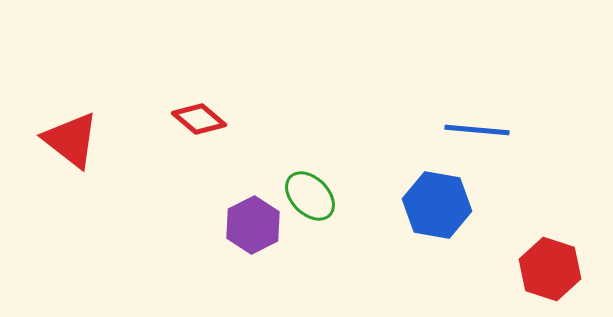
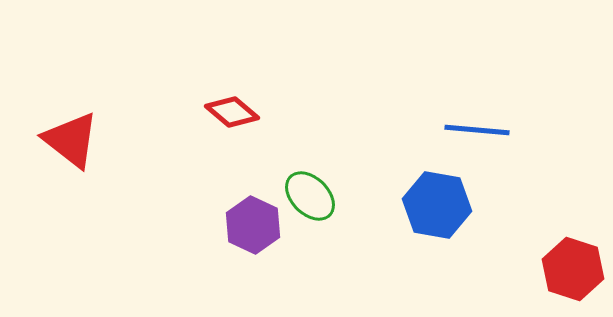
red diamond: moved 33 px right, 7 px up
purple hexagon: rotated 8 degrees counterclockwise
red hexagon: moved 23 px right
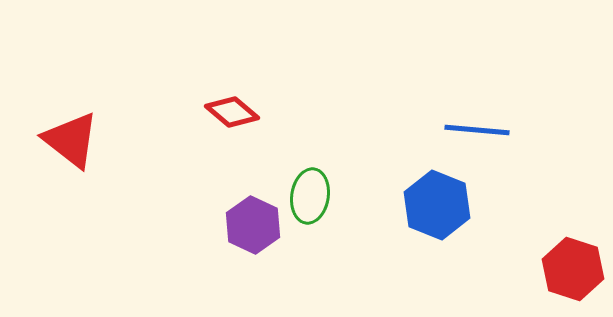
green ellipse: rotated 54 degrees clockwise
blue hexagon: rotated 12 degrees clockwise
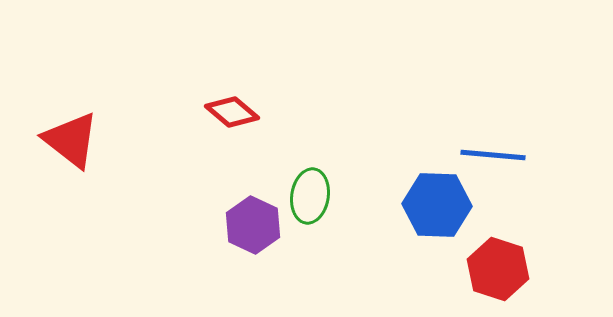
blue line: moved 16 px right, 25 px down
blue hexagon: rotated 20 degrees counterclockwise
red hexagon: moved 75 px left
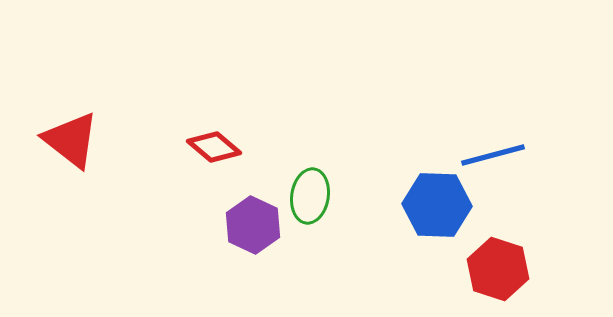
red diamond: moved 18 px left, 35 px down
blue line: rotated 20 degrees counterclockwise
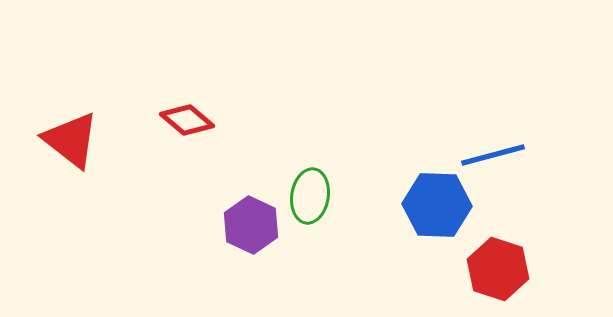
red diamond: moved 27 px left, 27 px up
purple hexagon: moved 2 px left
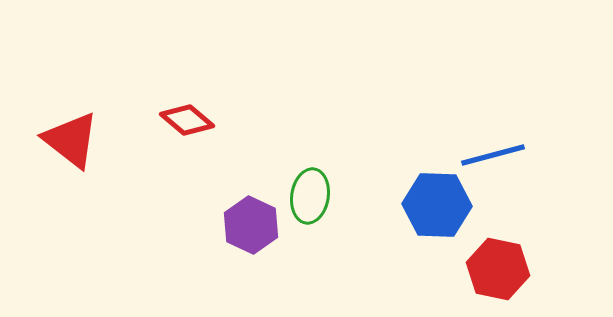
red hexagon: rotated 6 degrees counterclockwise
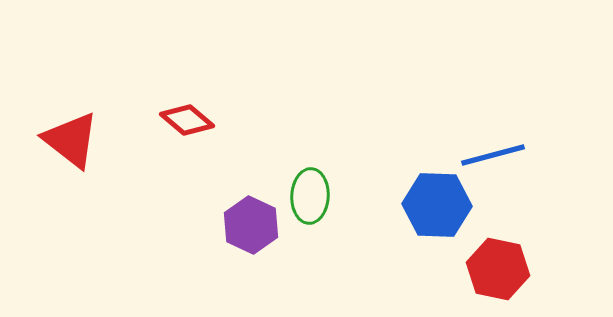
green ellipse: rotated 6 degrees counterclockwise
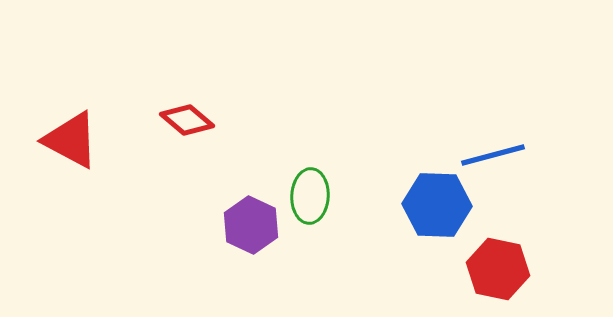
red triangle: rotated 10 degrees counterclockwise
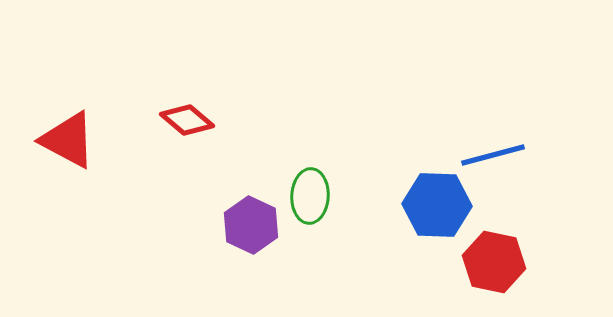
red triangle: moved 3 px left
red hexagon: moved 4 px left, 7 px up
